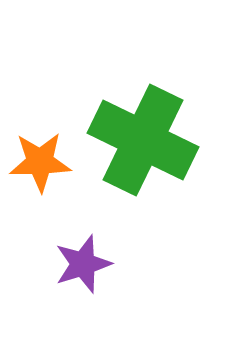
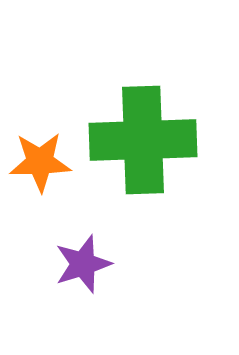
green cross: rotated 28 degrees counterclockwise
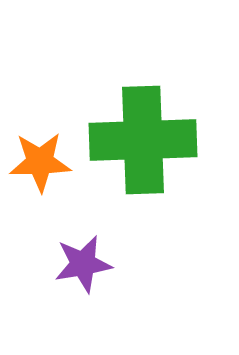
purple star: rotated 8 degrees clockwise
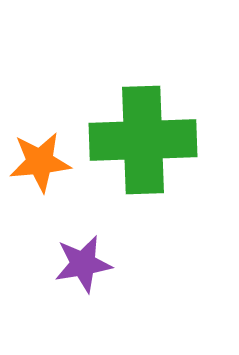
orange star: rotated 4 degrees counterclockwise
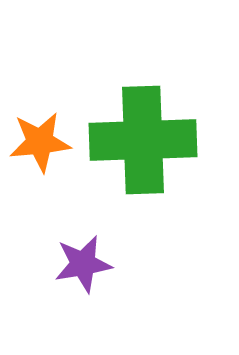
orange star: moved 20 px up
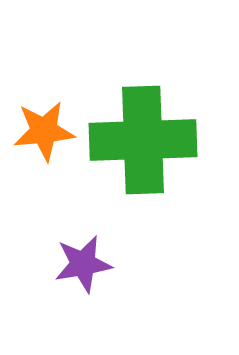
orange star: moved 4 px right, 11 px up
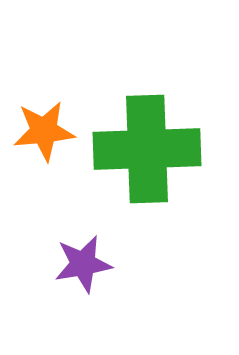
green cross: moved 4 px right, 9 px down
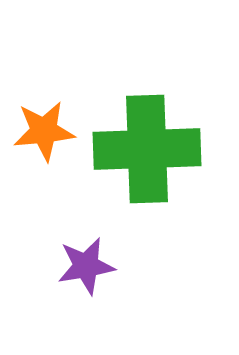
purple star: moved 3 px right, 2 px down
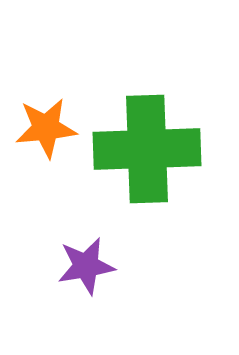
orange star: moved 2 px right, 3 px up
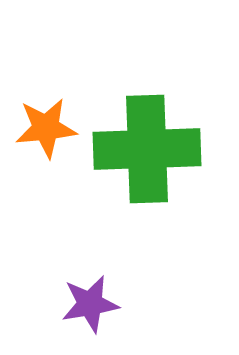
purple star: moved 4 px right, 38 px down
